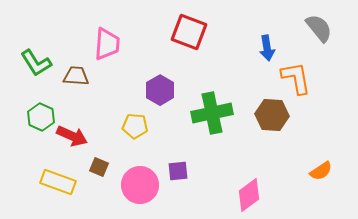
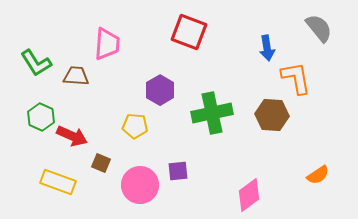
brown square: moved 2 px right, 4 px up
orange semicircle: moved 3 px left, 4 px down
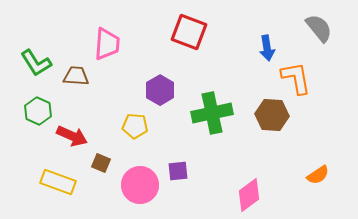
green hexagon: moved 3 px left, 6 px up
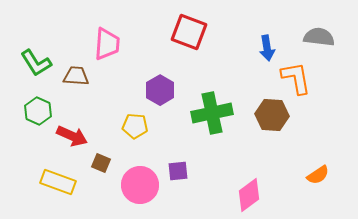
gray semicircle: moved 9 px down; rotated 44 degrees counterclockwise
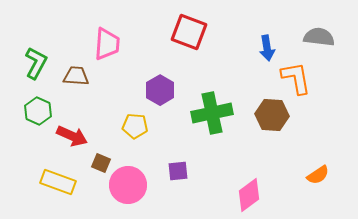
green L-shape: rotated 120 degrees counterclockwise
pink circle: moved 12 px left
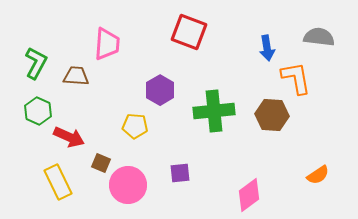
green cross: moved 2 px right, 2 px up; rotated 6 degrees clockwise
red arrow: moved 3 px left, 1 px down
purple square: moved 2 px right, 2 px down
yellow rectangle: rotated 44 degrees clockwise
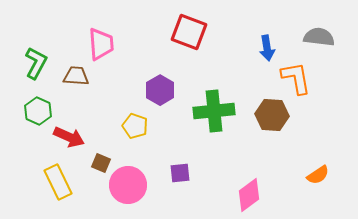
pink trapezoid: moved 6 px left; rotated 8 degrees counterclockwise
yellow pentagon: rotated 15 degrees clockwise
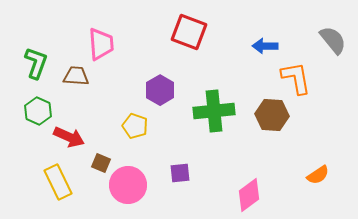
gray semicircle: moved 14 px right, 3 px down; rotated 44 degrees clockwise
blue arrow: moved 2 px left, 2 px up; rotated 100 degrees clockwise
green L-shape: rotated 8 degrees counterclockwise
